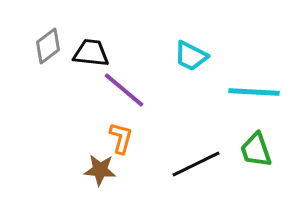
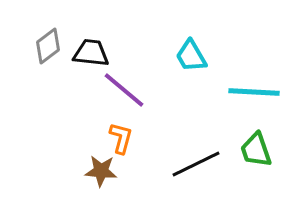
cyan trapezoid: rotated 33 degrees clockwise
brown star: moved 1 px right, 1 px down
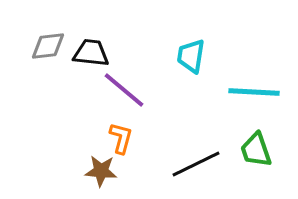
gray diamond: rotated 30 degrees clockwise
cyan trapezoid: rotated 39 degrees clockwise
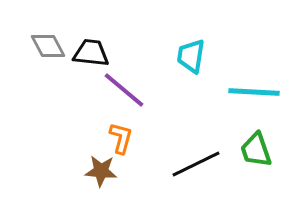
gray diamond: rotated 69 degrees clockwise
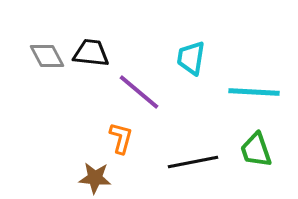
gray diamond: moved 1 px left, 10 px down
cyan trapezoid: moved 2 px down
purple line: moved 15 px right, 2 px down
black line: moved 3 px left, 2 px up; rotated 15 degrees clockwise
brown star: moved 6 px left, 7 px down
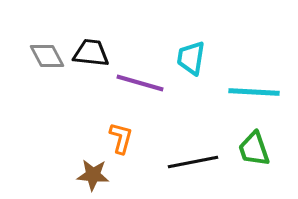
purple line: moved 1 px right, 9 px up; rotated 24 degrees counterclockwise
green trapezoid: moved 2 px left, 1 px up
brown star: moved 2 px left, 3 px up
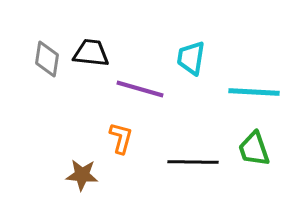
gray diamond: moved 3 px down; rotated 36 degrees clockwise
purple line: moved 6 px down
black line: rotated 12 degrees clockwise
brown star: moved 11 px left
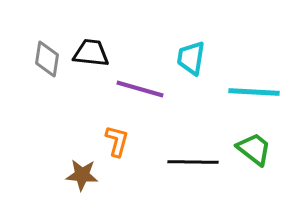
orange L-shape: moved 4 px left, 3 px down
green trapezoid: rotated 147 degrees clockwise
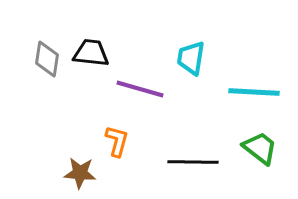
green trapezoid: moved 6 px right, 1 px up
brown star: moved 2 px left, 2 px up
